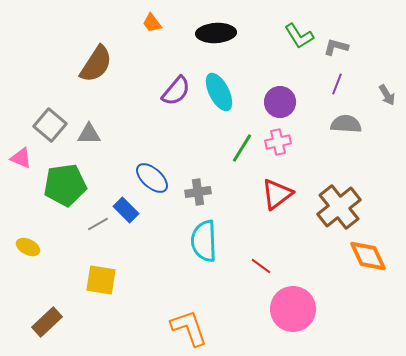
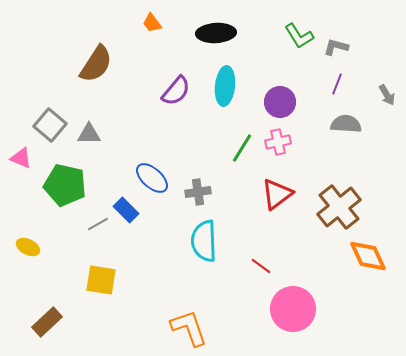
cyan ellipse: moved 6 px right, 6 px up; rotated 33 degrees clockwise
green pentagon: rotated 21 degrees clockwise
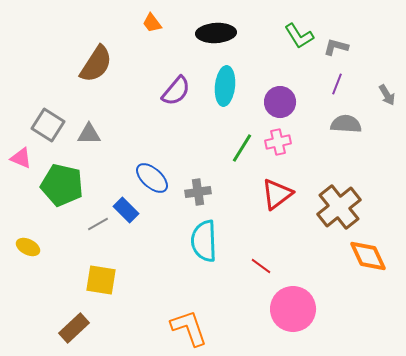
gray square: moved 2 px left; rotated 8 degrees counterclockwise
green pentagon: moved 3 px left
brown rectangle: moved 27 px right, 6 px down
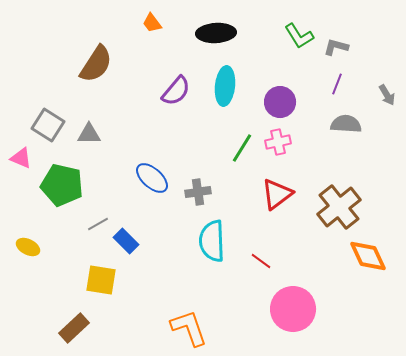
blue rectangle: moved 31 px down
cyan semicircle: moved 8 px right
red line: moved 5 px up
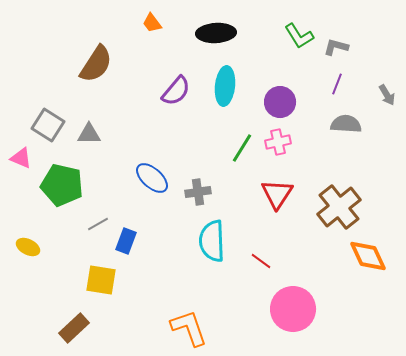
red triangle: rotated 20 degrees counterclockwise
blue rectangle: rotated 65 degrees clockwise
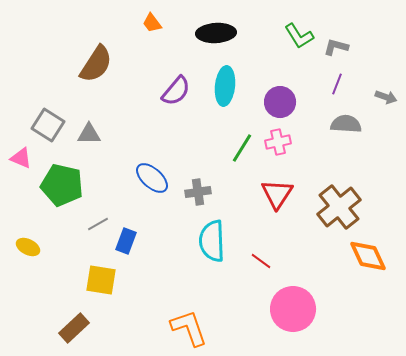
gray arrow: moved 1 px left, 2 px down; rotated 40 degrees counterclockwise
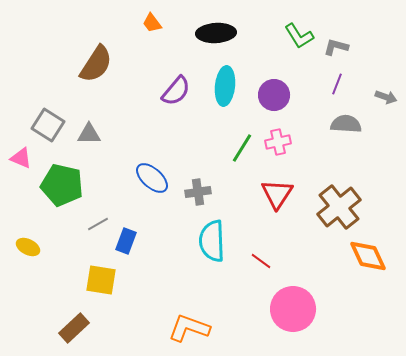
purple circle: moved 6 px left, 7 px up
orange L-shape: rotated 51 degrees counterclockwise
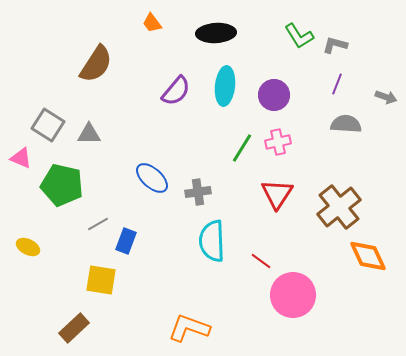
gray L-shape: moved 1 px left, 2 px up
pink circle: moved 14 px up
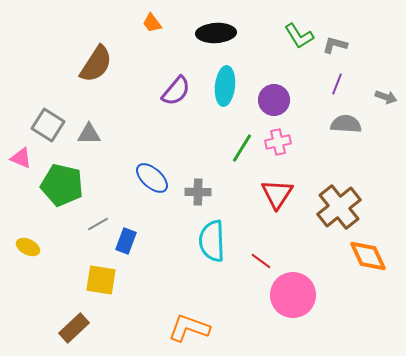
purple circle: moved 5 px down
gray cross: rotated 10 degrees clockwise
